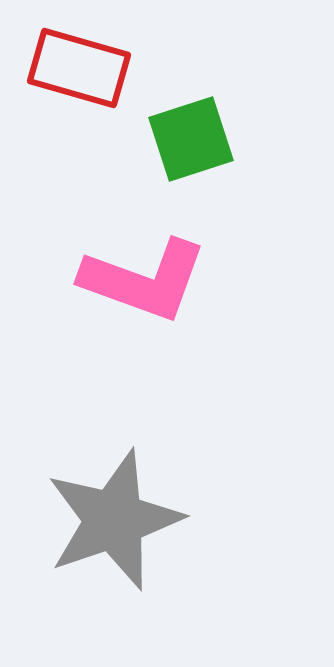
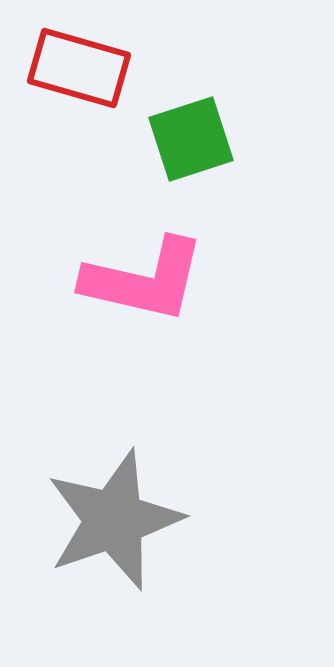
pink L-shape: rotated 7 degrees counterclockwise
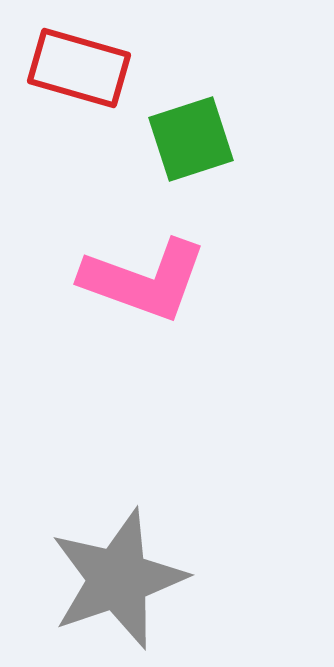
pink L-shape: rotated 7 degrees clockwise
gray star: moved 4 px right, 59 px down
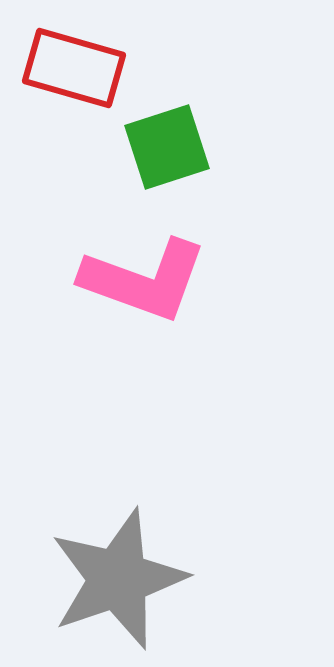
red rectangle: moved 5 px left
green square: moved 24 px left, 8 px down
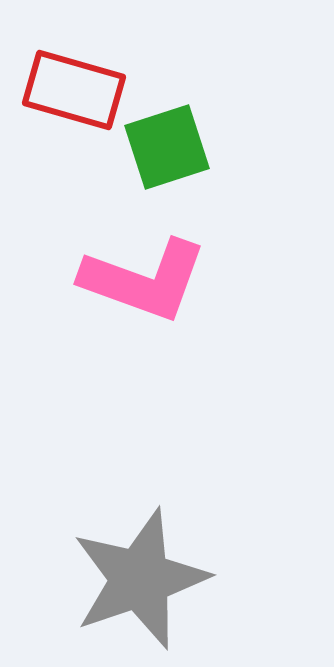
red rectangle: moved 22 px down
gray star: moved 22 px right
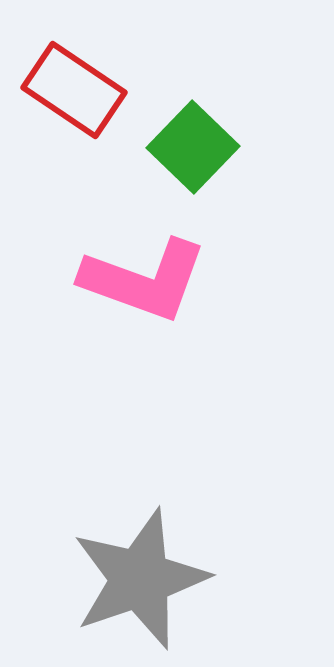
red rectangle: rotated 18 degrees clockwise
green square: moved 26 px right; rotated 28 degrees counterclockwise
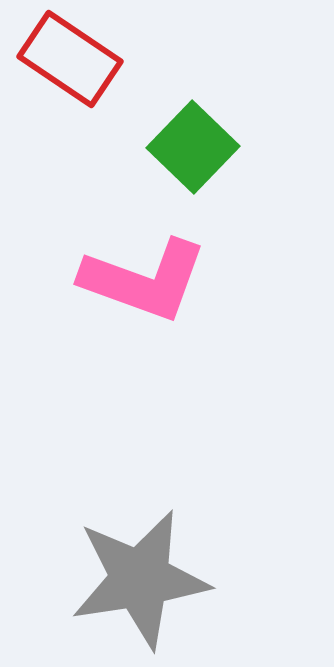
red rectangle: moved 4 px left, 31 px up
gray star: rotated 10 degrees clockwise
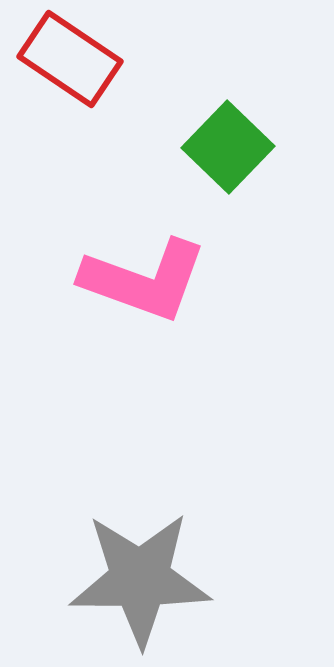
green square: moved 35 px right
gray star: rotated 9 degrees clockwise
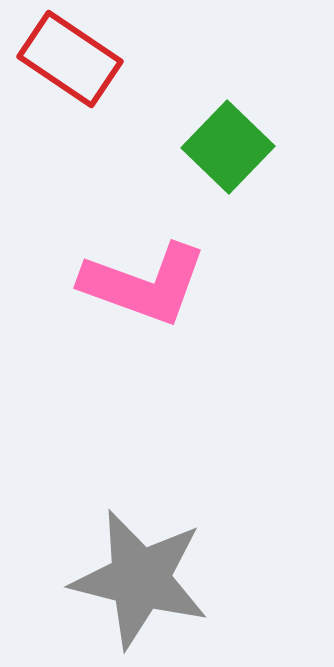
pink L-shape: moved 4 px down
gray star: rotated 14 degrees clockwise
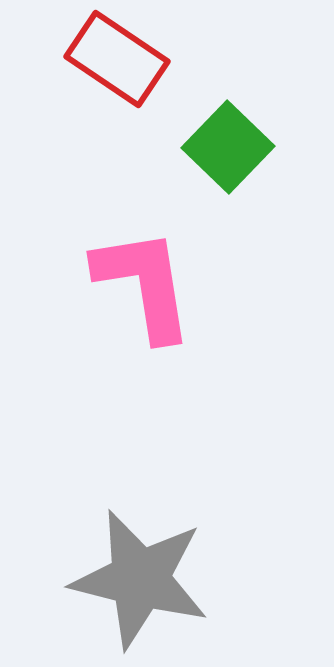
red rectangle: moved 47 px right
pink L-shape: rotated 119 degrees counterclockwise
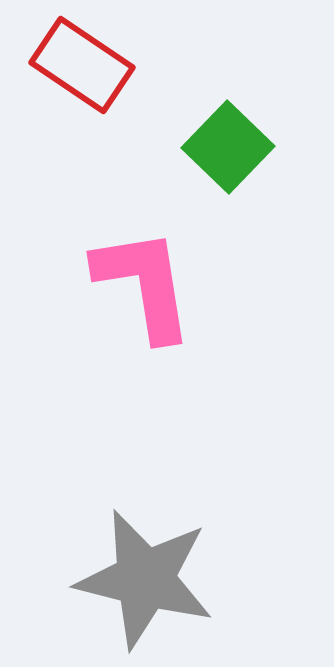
red rectangle: moved 35 px left, 6 px down
gray star: moved 5 px right
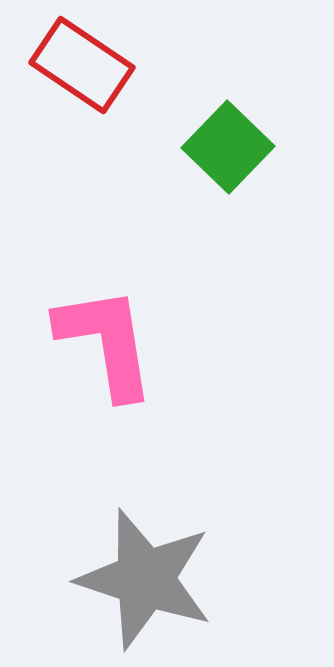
pink L-shape: moved 38 px left, 58 px down
gray star: rotated 4 degrees clockwise
